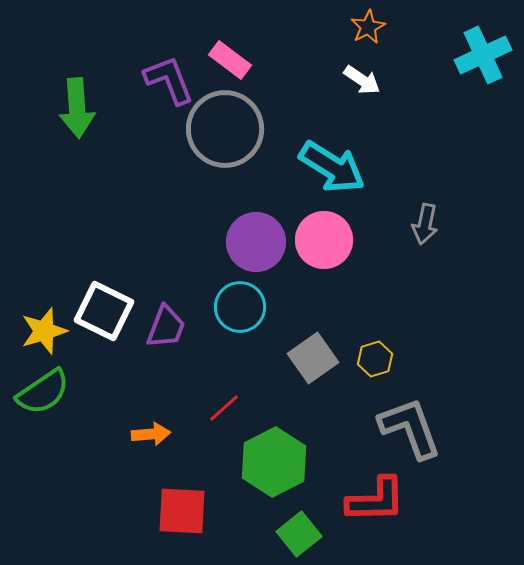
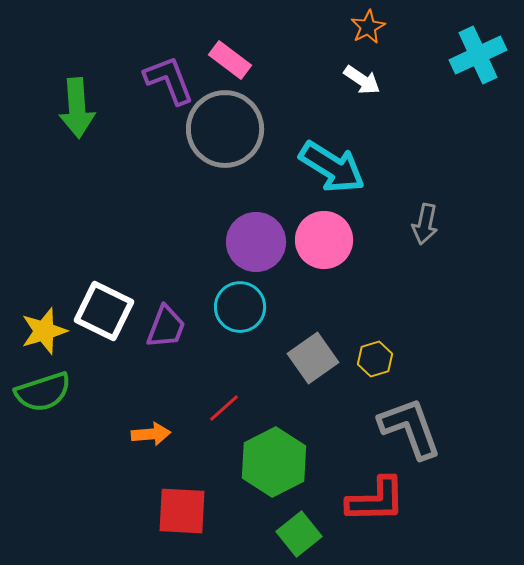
cyan cross: moved 5 px left
green semicircle: rotated 16 degrees clockwise
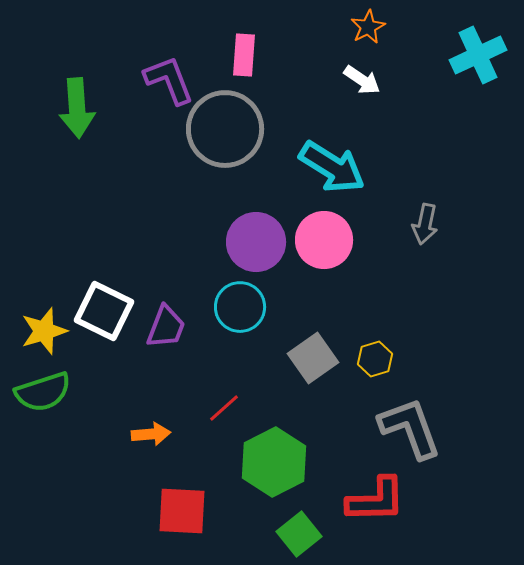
pink rectangle: moved 14 px right, 5 px up; rotated 57 degrees clockwise
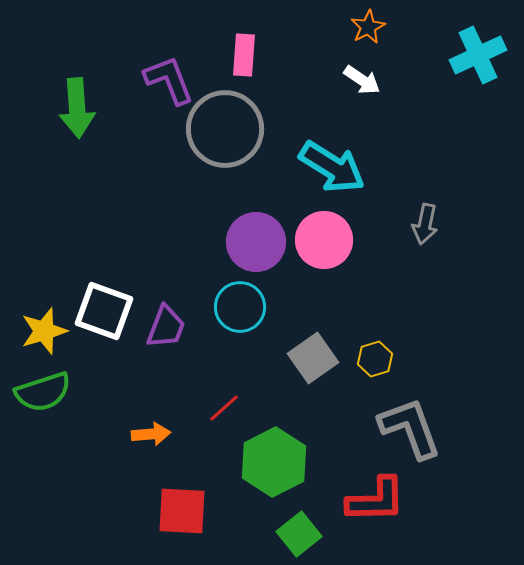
white square: rotated 6 degrees counterclockwise
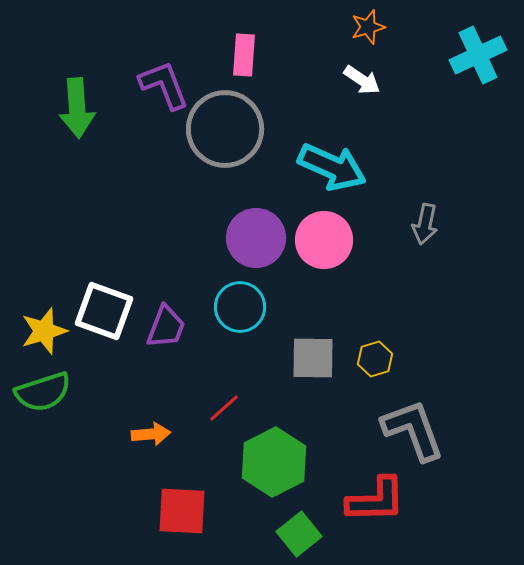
orange star: rotated 12 degrees clockwise
purple L-shape: moved 5 px left, 5 px down
cyan arrow: rotated 8 degrees counterclockwise
purple circle: moved 4 px up
gray square: rotated 36 degrees clockwise
gray L-shape: moved 3 px right, 2 px down
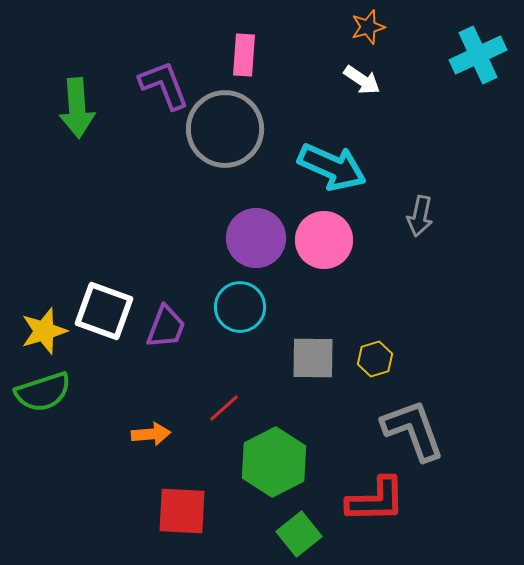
gray arrow: moved 5 px left, 8 px up
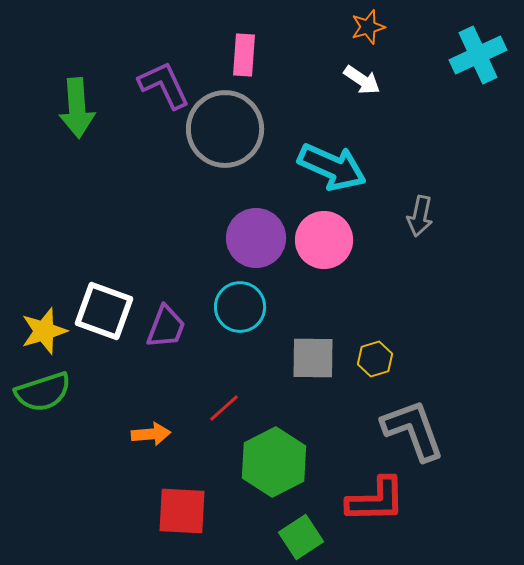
purple L-shape: rotated 4 degrees counterclockwise
green square: moved 2 px right, 3 px down; rotated 6 degrees clockwise
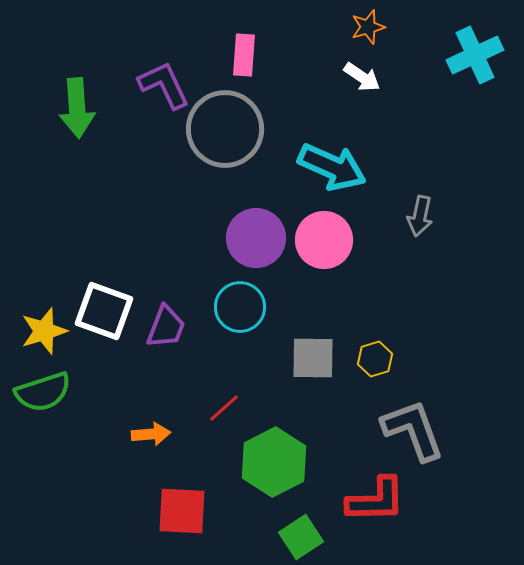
cyan cross: moved 3 px left
white arrow: moved 3 px up
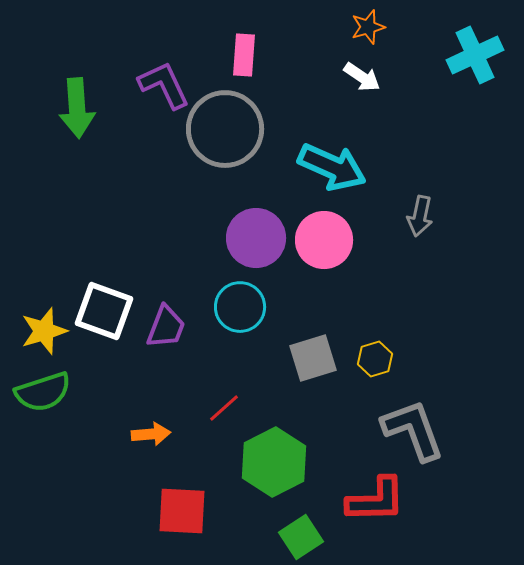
gray square: rotated 18 degrees counterclockwise
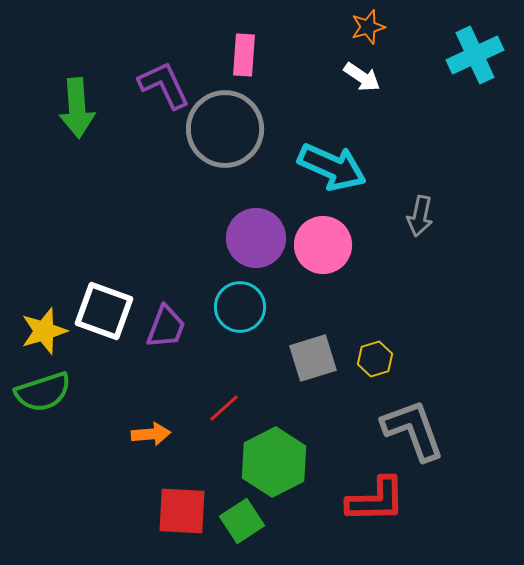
pink circle: moved 1 px left, 5 px down
green square: moved 59 px left, 16 px up
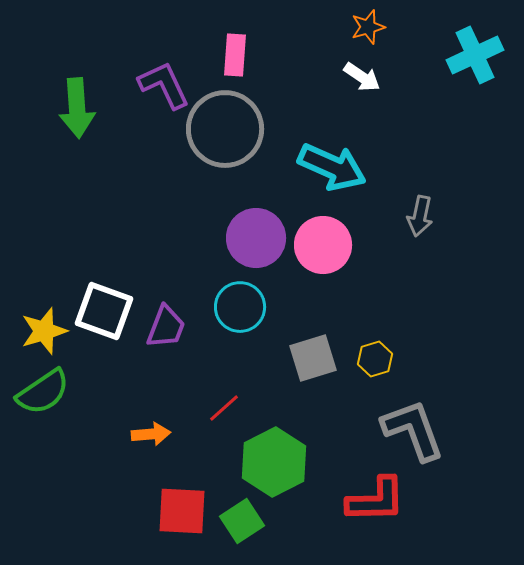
pink rectangle: moved 9 px left
green semicircle: rotated 16 degrees counterclockwise
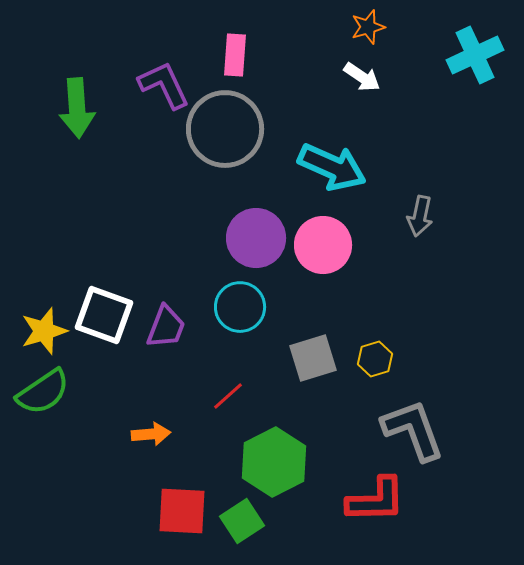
white square: moved 4 px down
red line: moved 4 px right, 12 px up
